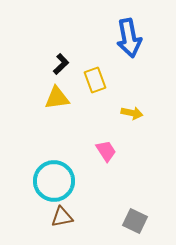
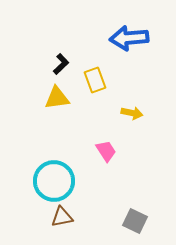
blue arrow: rotated 96 degrees clockwise
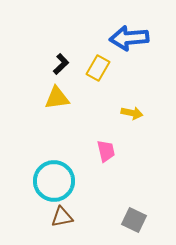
yellow rectangle: moved 3 px right, 12 px up; rotated 50 degrees clockwise
pink trapezoid: rotated 20 degrees clockwise
gray square: moved 1 px left, 1 px up
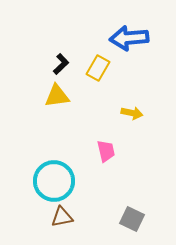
yellow triangle: moved 2 px up
gray square: moved 2 px left, 1 px up
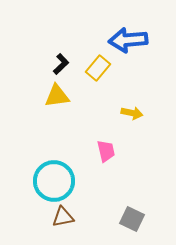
blue arrow: moved 1 px left, 2 px down
yellow rectangle: rotated 10 degrees clockwise
brown triangle: moved 1 px right
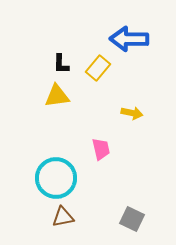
blue arrow: moved 1 px right, 1 px up; rotated 6 degrees clockwise
black L-shape: rotated 135 degrees clockwise
pink trapezoid: moved 5 px left, 2 px up
cyan circle: moved 2 px right, 3 px up
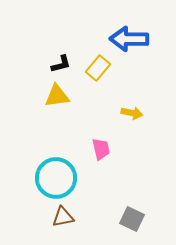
black L-shape: rotated 105 degrees counterclockwise
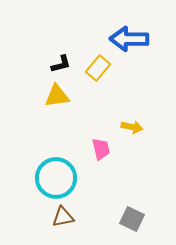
yellow arrow: moved 14 px down
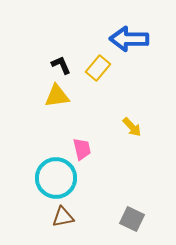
black L-shape: moved 1 px down; rotated 100 degrees counterclockwise
yellow arrow: rotated 35 degrees clockwise
pink trapezoid: moved 19 px left
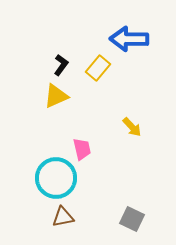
black L-shape: rotated 60 degrees clockwise
yellow triangle: moved 1 px left; rotated 16 degrees counterclockwise
